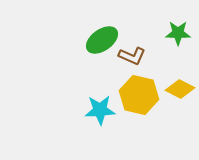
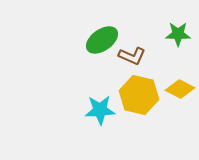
green star: moved 1 px down
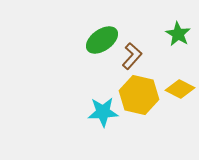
green star: rotated 30 degrees clockwise
brown L-shape: rotated 72 degrees counterclockwise
cyan star: moved 3 px right, 2 px down
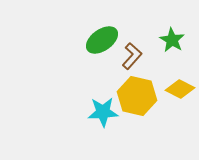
green star: moved 6 px left, 6 px down
yellow hexagon: moved 2 px left, 1 px down
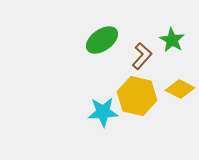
brown L-shape: moved 10 px right
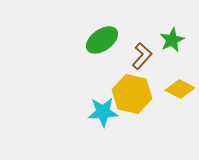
green star: rotated 15 degrees clockwise
yellow hexagon: moved 5 px left, 2 px up
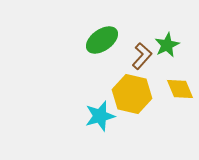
green star: moved 5 px left, 5 px down
yellow diamond: rotated 40 degrees clockwise
cyan star: moved 3 px left, 4 px down; rotated 12 degrees counterclockwise
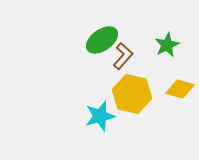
brown L-shape: moved 19 px left
yellow diamond: rotated 52 degrees counterclockwise
